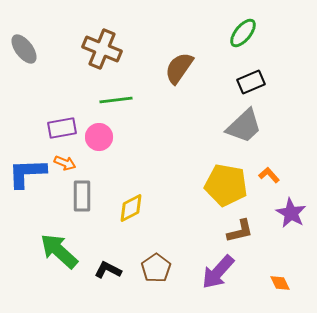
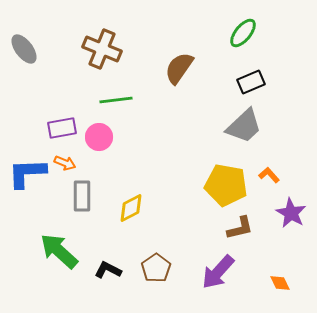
brown L-shape: moved 3 px up
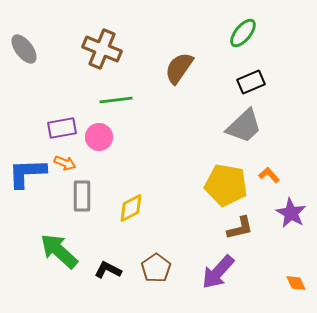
orange diamond: moved 16 px right
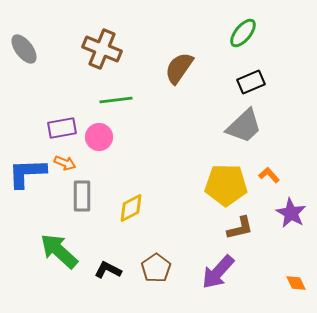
yellow pentagon: rotated 9 degrees counterclockwise
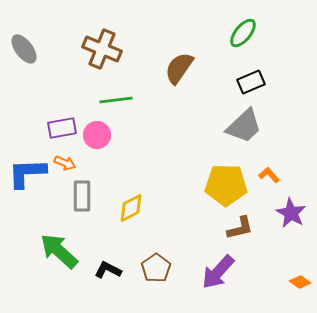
pink circle: moved 2 px left, 2 px up
orange diamond: moved 4 px right, 1 px up; rotated 30 degrees counterclockwise
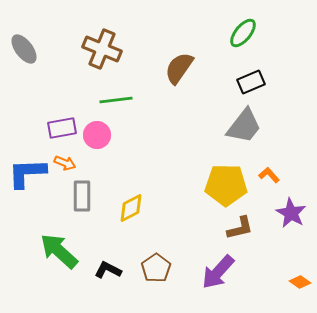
gray trapezoid: rotated 9 degrees counterclockwise
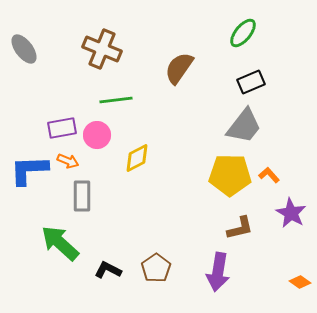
orange arrow: moved 3 px right, 2 px up
blue L-shape: moved 2 px right, 3 px up
yellow pentagon: moved 4 px right, 10 px up
yellow diamond: moved 6 px right, 50 px up
green arrow: moved 1 px right, 8 px up
purple arrow: rotated 33 degrees counterclockwise
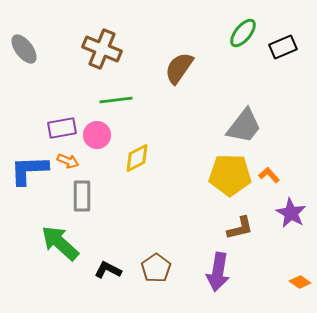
black rectangle: moved 32 px right, 35 px up
